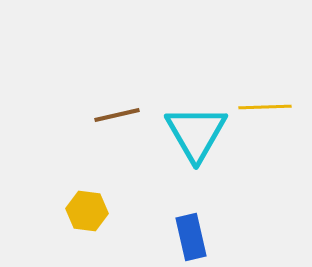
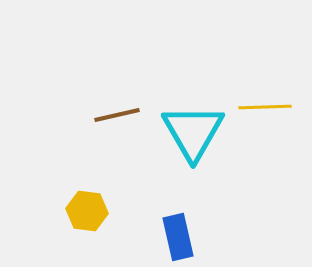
cyan triangle: moved 3 px left, 1 px up
blue rectangle: moved 13 px left
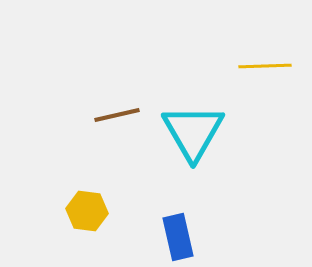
yellow line: moved 41 px up
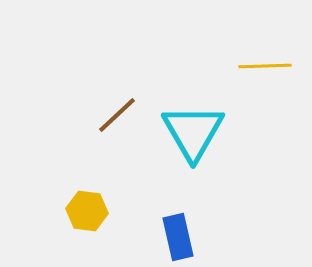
brown line: rotated 30 degrees counterclockwise
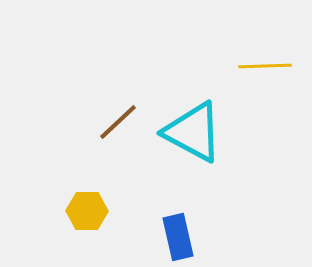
brown line: moved 1 px right, 7 px down
cyan triangle: rotated 32 degrees counterclockwise
yellow hexagon: rotated 6 degrees counterclockwise
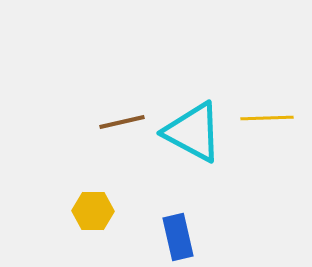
yellow line: moved 2 px right, 52 px down
brown line: moved 4 px right; rotated 30 degrees clockwise
yellow hexagon: moved 6 px right
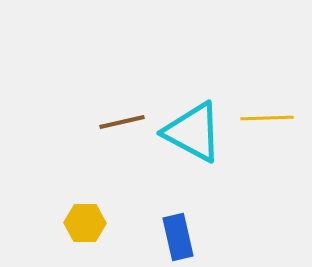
yellow hexagon: moved 8 px left, 12 px down
